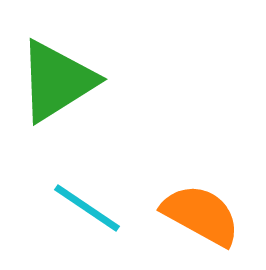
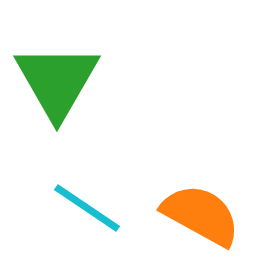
green triangle: rotated 28 degrees counterclockwise
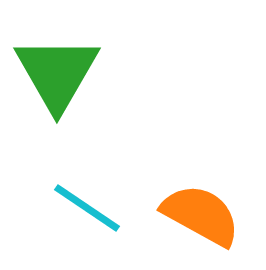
green triangle: moved 8 px up
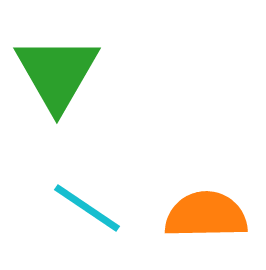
orange semicircle: moved 5 px right; rotated 30 degrees counterclockwise
